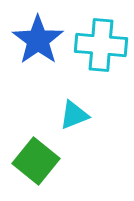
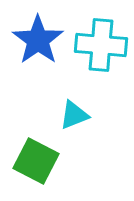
green square: rotated 12 degrees counterclockwise
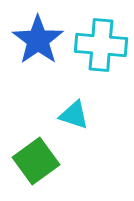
cyan triangle: rotated 40 degrees clockwise
green square: rotated 27 degrees clockwise
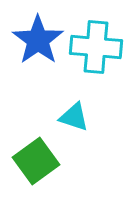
cyan cross: moved 5 px left, 2 px down
cyan triangle: moved 2 px down
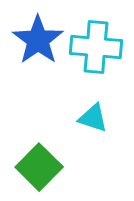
cyan triangle: moved 19 px right, 1 px down
green square: moved 3 px right, 6 px down; rotated 9 degrees counterclockwise
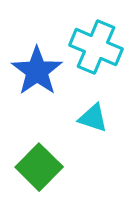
blue star: moved 1 px left, 31 px down
cyan cross: rotated 18 degrees clockwise
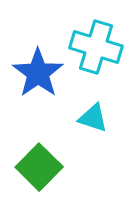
cyan cross: rotated 6 degrees counterclockwise
blue star: moved 1 px right, 2 px down
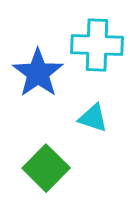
cyan cross: moved 1 px right, 2 px up; rotated 15 degrees counterclockwise
green square: moved 7 px right, 1 px down
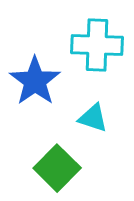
blue star: moved 3 px left, 8 px down
green square: moved 11 px right
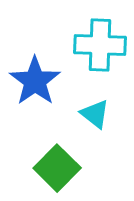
cyan cross: moved 3 px right
cyan triangle: moved 2 px right, 4 px up; rotated 20 degrees clockwise
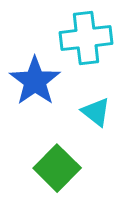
cyan cross: moved 14 px left, 7 px up; rotated 9 degrees counterclockwise
cyan triangle: moved 1 px right, 2 px up
